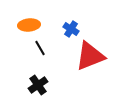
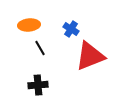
black cross: rotated 30 degrees clockwise
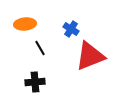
orange ellipse: moved 4 px left, 1 px up
black cross: moved 3 px left, 3 px up
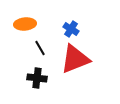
red triangle: moved 15 px left, 3 px down
black cross: moved 2 px right, 4 px up; rotated 12 degrees clockwise
